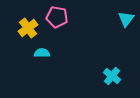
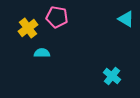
cyan triangle: rotated 36 degrees counterclockwise
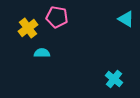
cyan cross: moved 2 px right, 3 px down
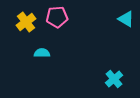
pink pentagon: rotated 15 degrees counterclockwise
yellow cross: moved 2 px left, 6 px up
cyan cross: rotated 12 degrees clockwise
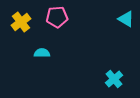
yellow cross: moved 5 px left
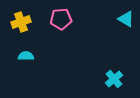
pink pentagon: moved 4 px right, 2 px down
yellow cross: rotated 18 degrees clockwise
cyan semicircle: moved 16 px left, 3 px down
